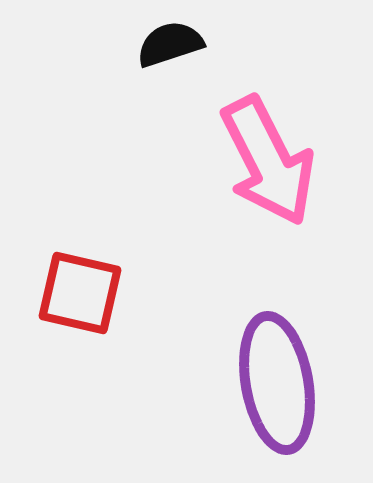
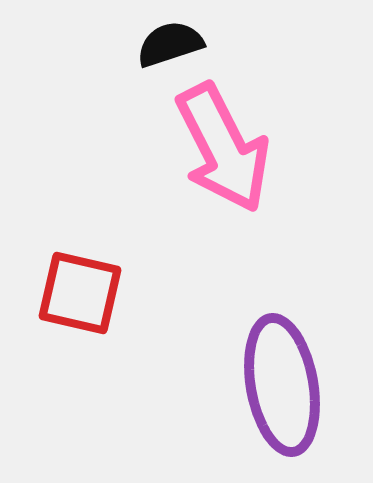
pink arrow: moved 45 px left, 13 px up
purple ellipse: moved 5 px right, 2 px down
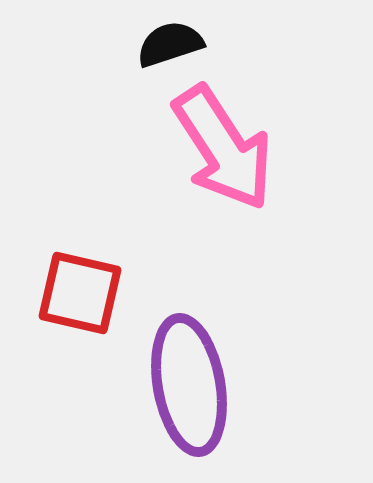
pink arrow: rotated 6 degrees counterclockwise
purple ellipse: moved 93 px left
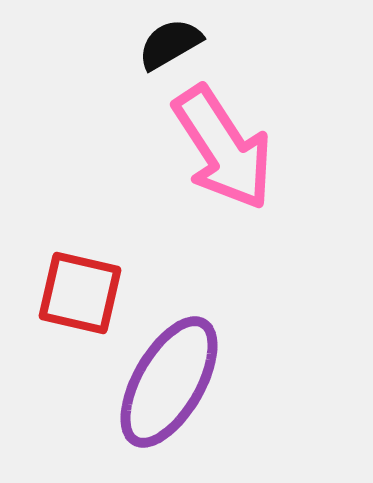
black semicircle: rotated 12 degrees counterclockwise
purple ellipse: moved 20 px left, 3 px up; rotated 40 degrees clockwise
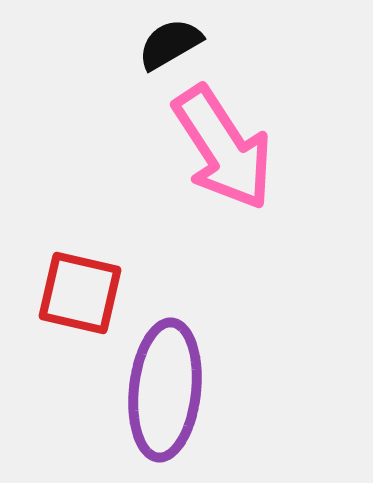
purple ellipse: moved 4 px left, 8 px down; rotated 24 degrees counterclockwise
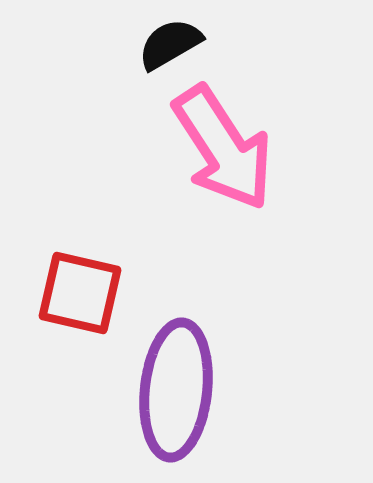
purple ellipse: moved 11 px right
